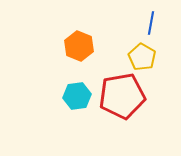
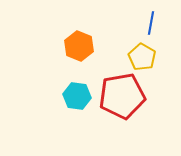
cyan hexagon: rotated 16 degrees clockwise
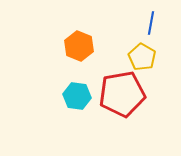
red pentagon: moved 2 px up
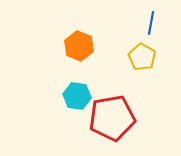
red pentagon: moved 10 px left, 24 px down
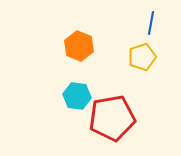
yellow pentagon: rotated 24 degrees clockwise
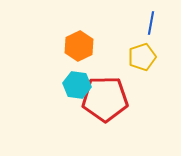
orange hexagon: rotated 12 degrees clockwise
cyan hexagon: moved 11 px up
red pentagon: moved 7 px left, 19 px up; rotated 9 degrees clockwise
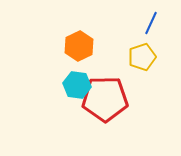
blue line: rotated 15 degrees clockwise
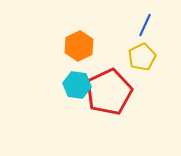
blue line: moved 6 px left, 2 px down
yellow pentagon: rotated 8 degrees counterclockwise
red pentagon: moved 4 px right, 7 px up; rotated 24 degrees counterclockwise
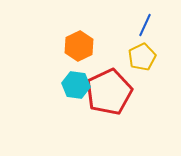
cyan hexagon: moved 1 px left
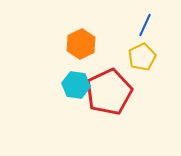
orange hexagon: moved 2 px right, 2 px up
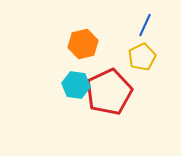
orange hexagon: moved 2 px right; rotated 12 degrees clockwise
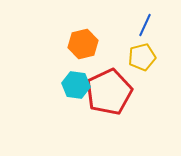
yellow pentagon: rotated 12 degrees clockwise
